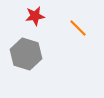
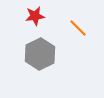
gray hexagon: moved 14 px right; rotated 16 degrees clockwise
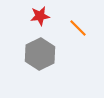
red star: moved 5 px right
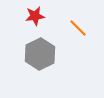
red star: moved 5 px left
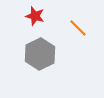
red star: rotated 24 degrees clockwise
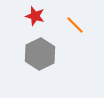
orange line: moved 3 px left, 3 px up
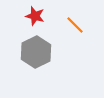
gray hexagon: moved 4 px left, 2 px up
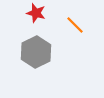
red star: moved 1 px right, 3 px up
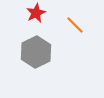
red star: rotated 30 degrees clockwise
